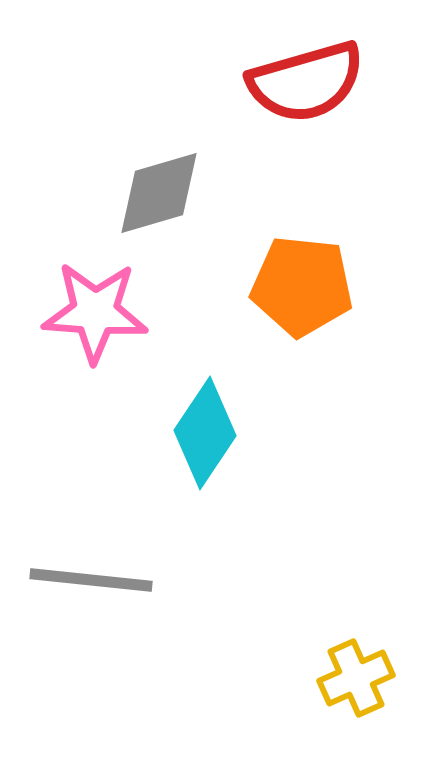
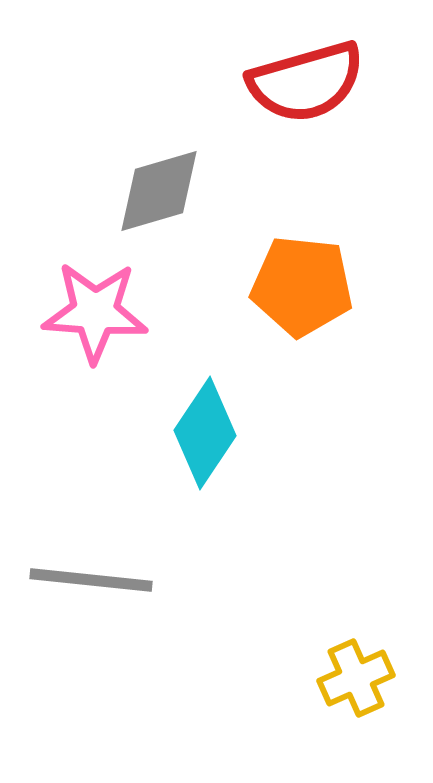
gray diamond: moved 2 px up
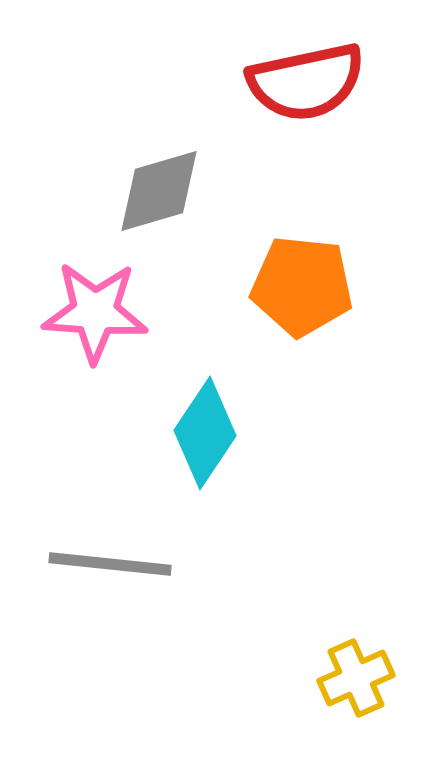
red semicircle: rotated 4 degrees clockwise
gray line: moved 19 px right, 16 px up
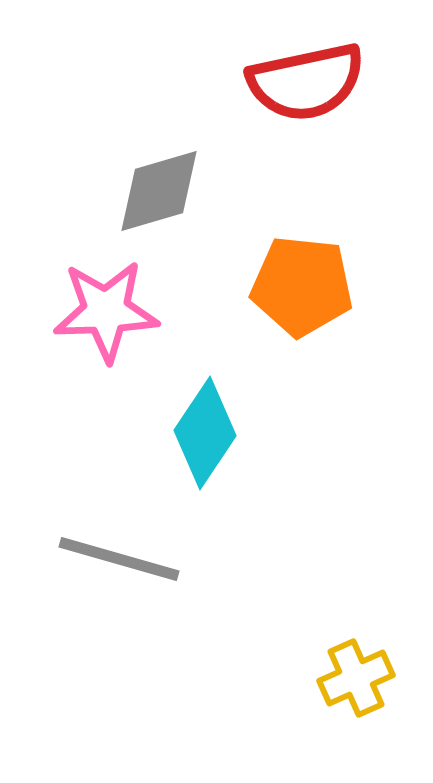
pink star: moved 11 px right, 1 px up; rotated 6 degrees counterclockwise
gray line: moved 9 px right, 5 px up; rotated 10 degrees clockwise
